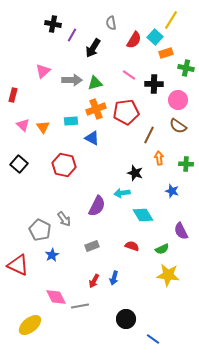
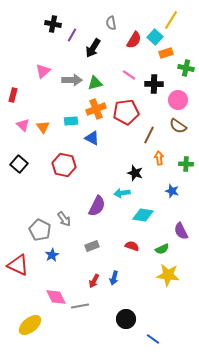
cyan diamond at (143, 215): rotated 50 degrees counterclockwise
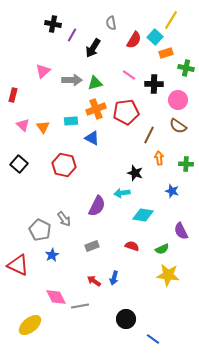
red arrow at (94, 281): rotated 96 degrees clockwise
